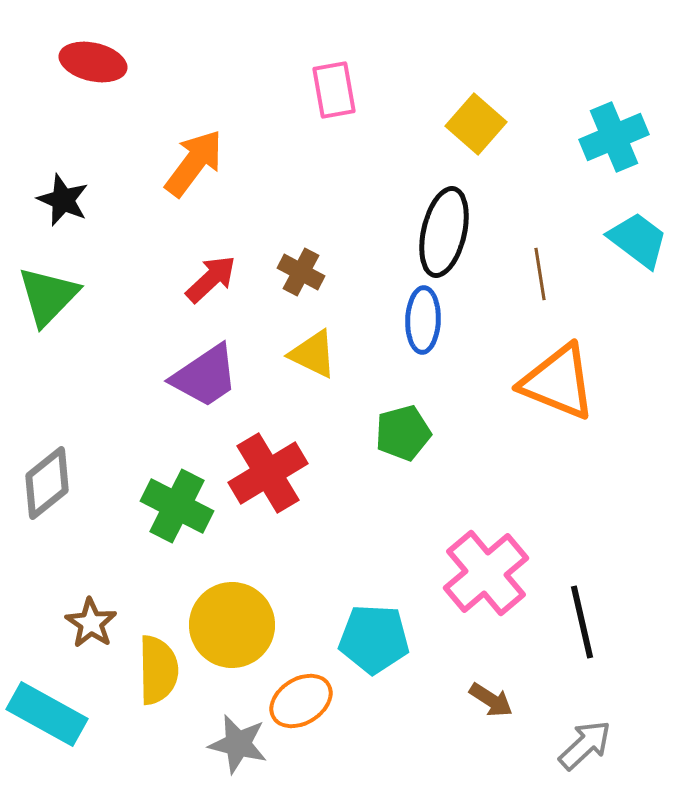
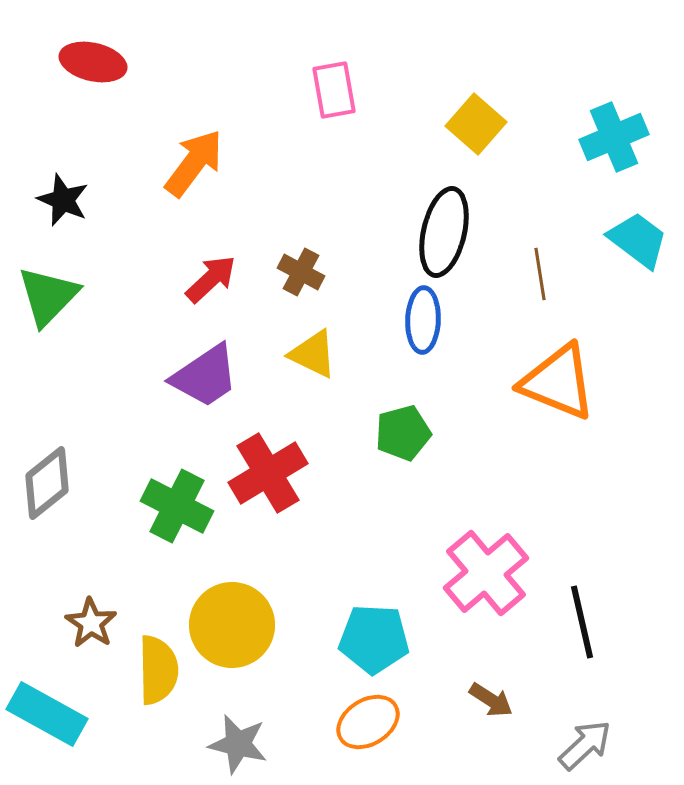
orange ellipse: moved 67 px right, 21 px down
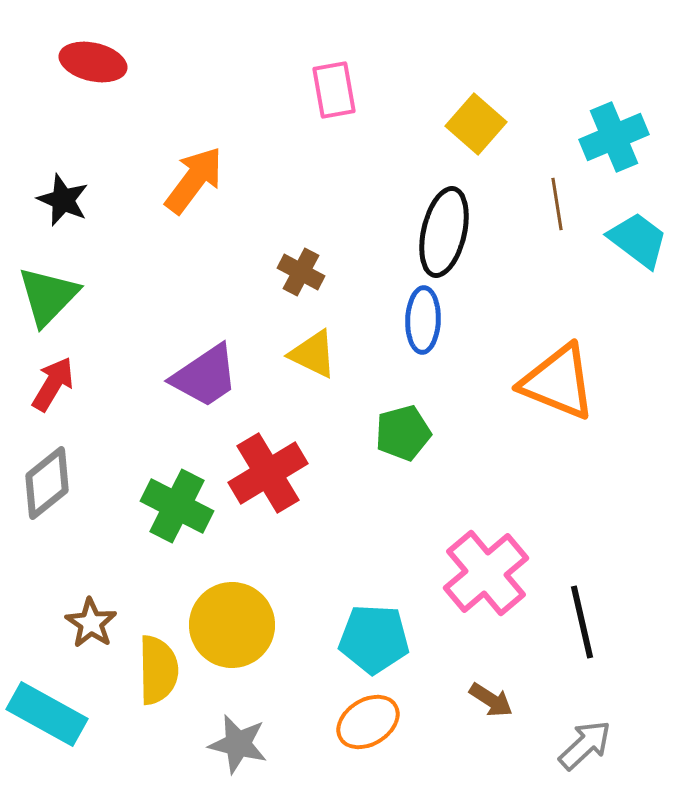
orange arrow: moved 17 px down
brown line: moved 17 px right, 70 px up
red arrow: moved 158 px left, 105 px down; rotated 16 degrees counterclockwise
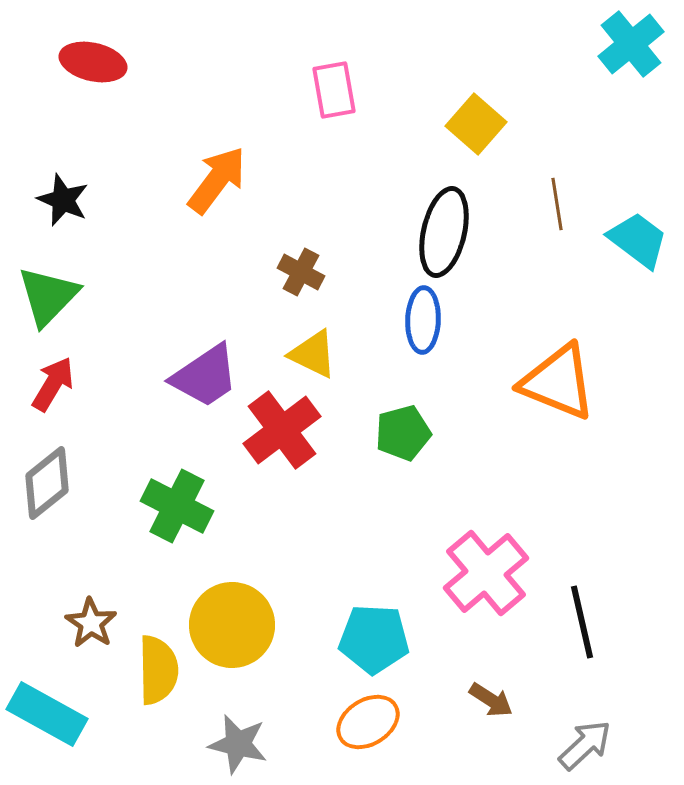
cyan cross: moved 17 px right, 93 px up; rotated 16 degrees counterclockwise
orange arrow: moved 23 px right
red cross: moved 14 px right, 43 px up; rotated 6 degrees counterclockwise
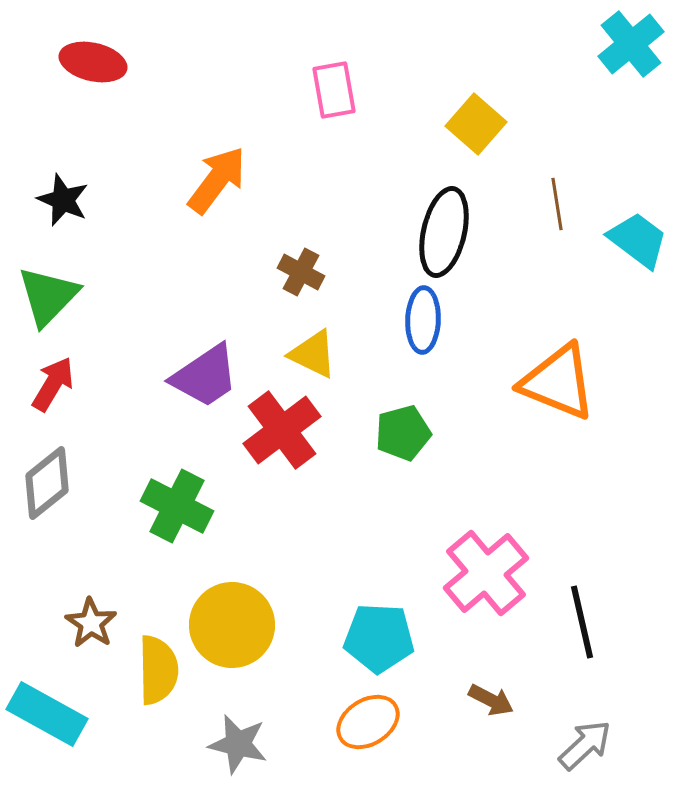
cyan pentagon: moved 5 px right, 1 px up
brown arrow: rotated 6 degrees counterclockwise
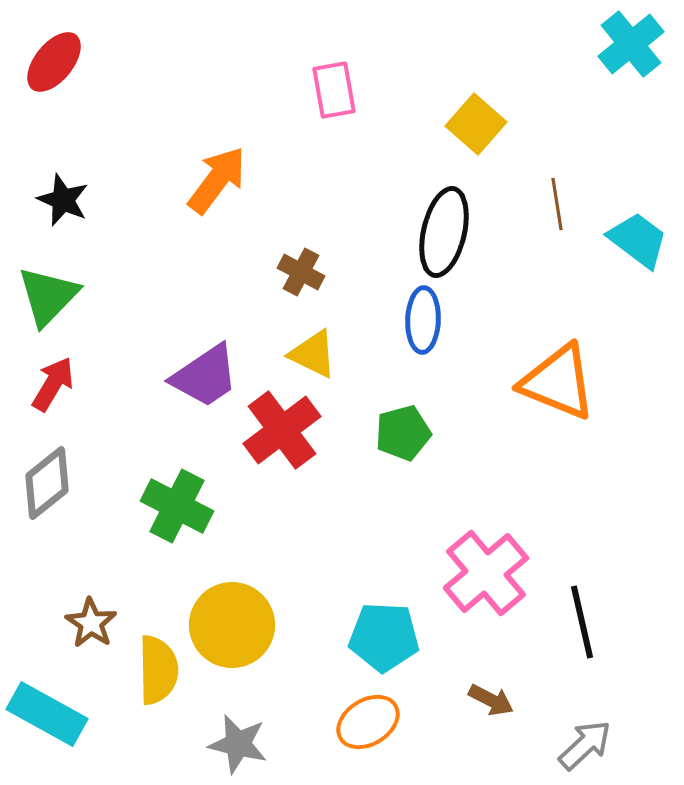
red ellipse: moved 39 px left; rotated 64 degrees counterclockwise
cyan pentagon: moved 5 px right, 1 px up
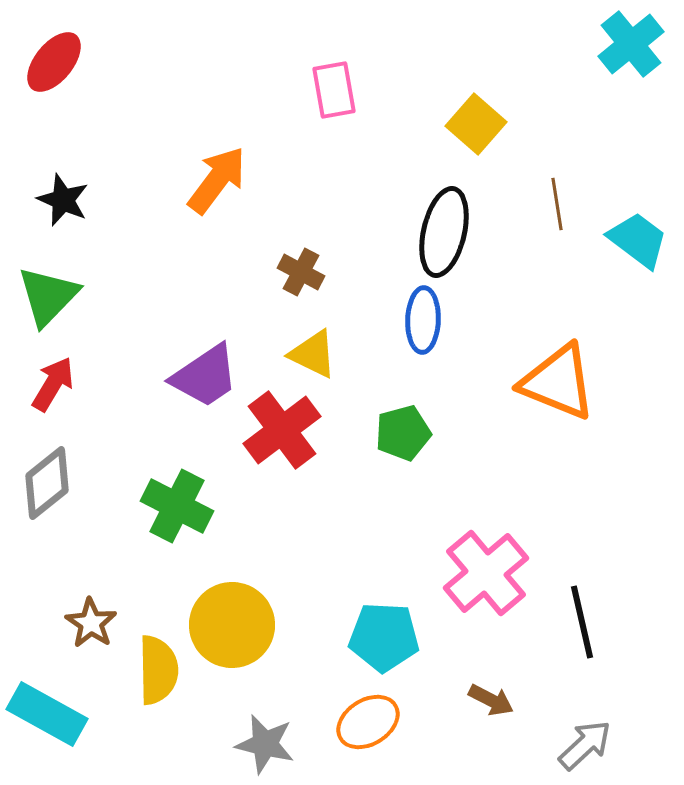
gray star: moved 27 px right
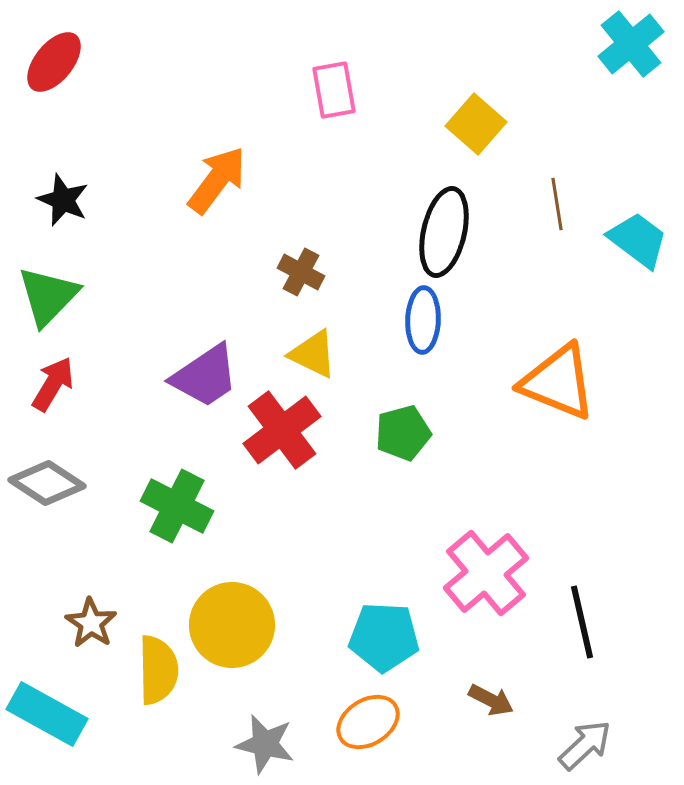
gray diamond: rotated 72 degrees clockwise
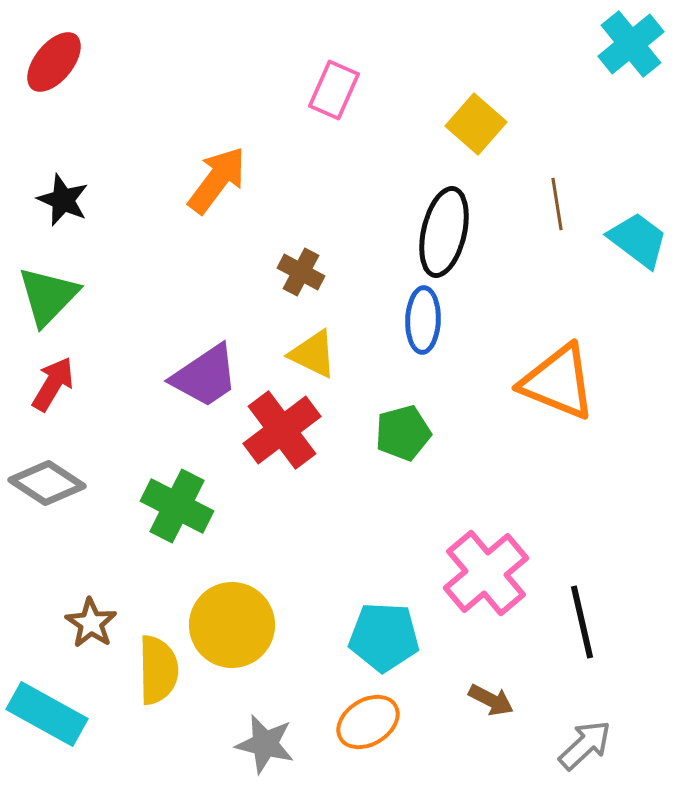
pink rectangle: rotated 34 degrees clockwise
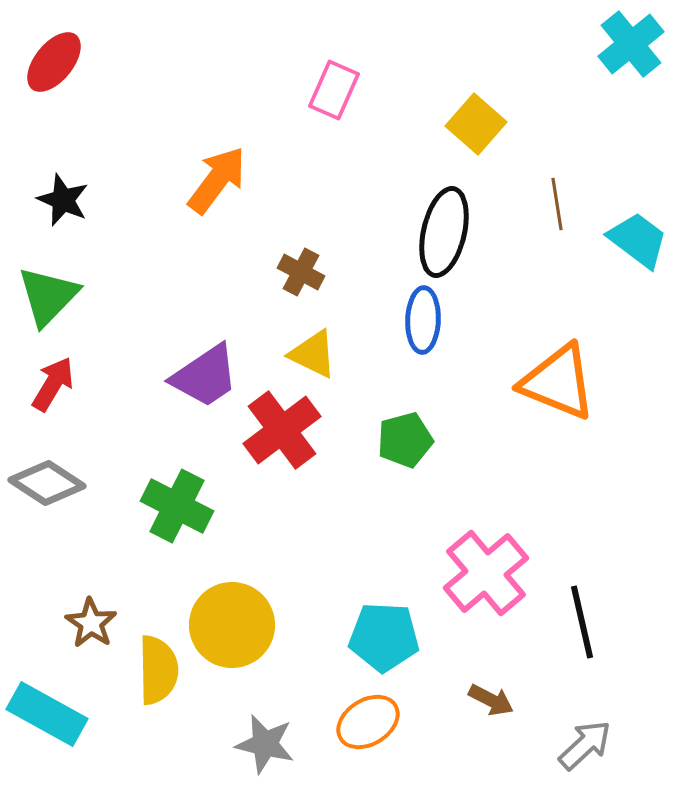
green pentagon: moved 2 px right, 7 px down
